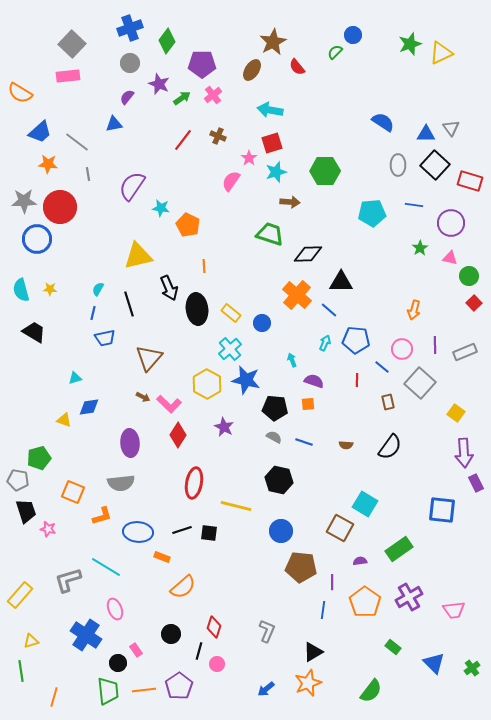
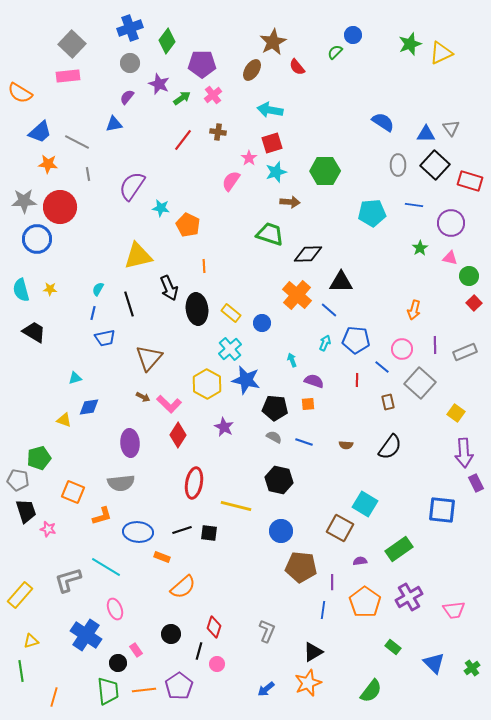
brown cross at (218, 136): moved 4 px up; rotated 14 degrees counterclockwise
gray line at (77, 142): rotated 10 degrees counterclockwise
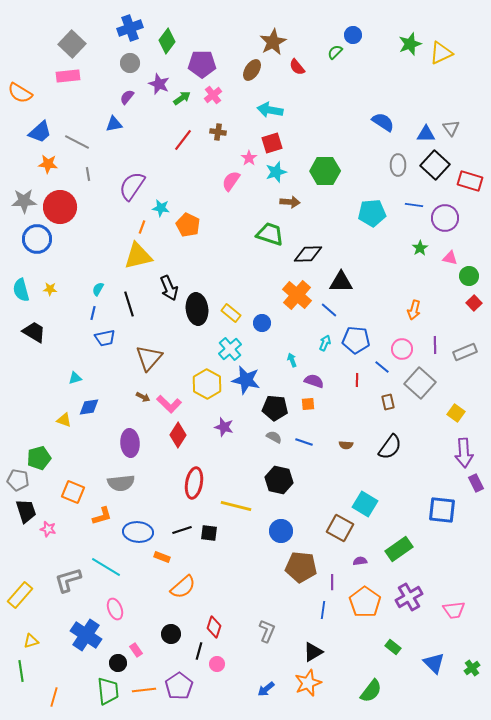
purple circle at (451, 223): moved 6 px left, 5 px up
orange line at (204, 266): moved 62 px left, 39 px up; rotated 24 degrees clockwise
purple star at (224, 427): rotated 12 degrees counterclockwise
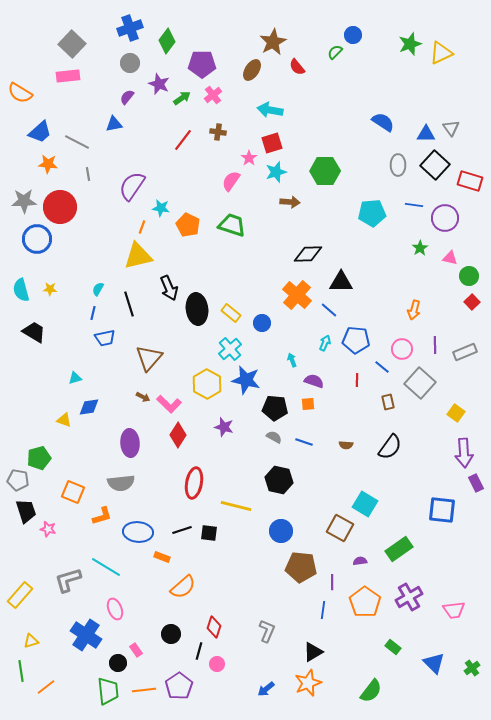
green trapezoid at (270, 234): moved 38 px left, 9 px up
red square at (474, 303): moved 2 px left, 1 px up
orange line at (54, 697): moved 8 px left, 10 px up; rotated 36 degrees clockwise
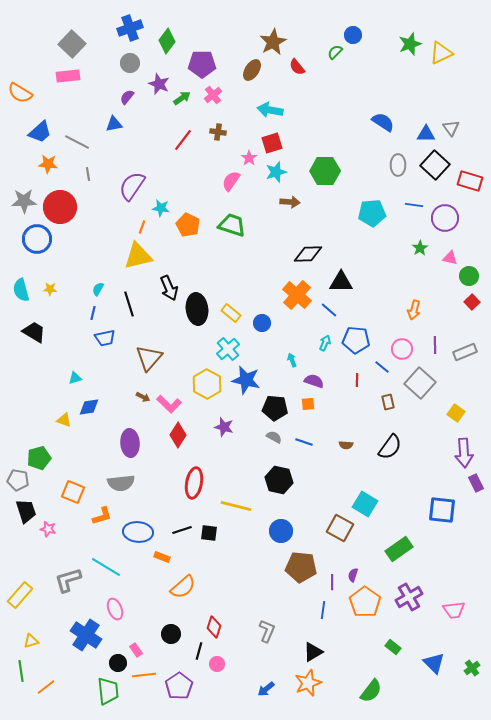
cyan cross at (230, 349): moved 2 px left
purple semicircle at (360, 561): moved 7 px left, 14 px down; rotated 64 degrees counterclockwise
orange line at (144, 690): moved 15 px up
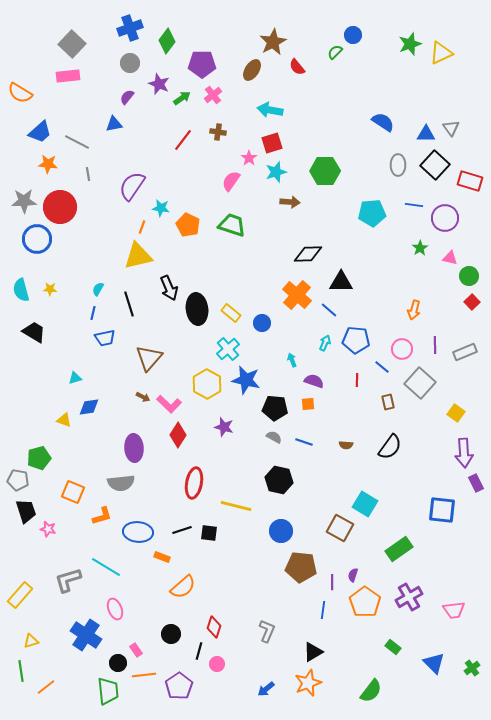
purple ellipse at (130, 443): moved 4 px right, 5 px down
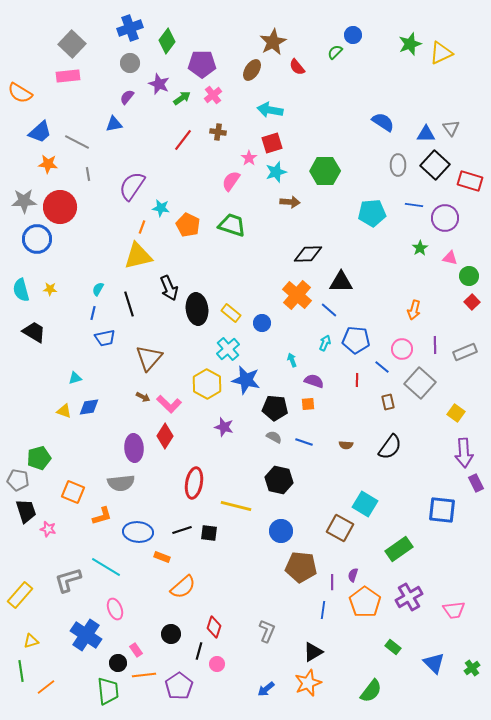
yellow triangle at (64, 420): moved 9 px up
red diamond at (178, 435): moved 13 px left, 1 px down
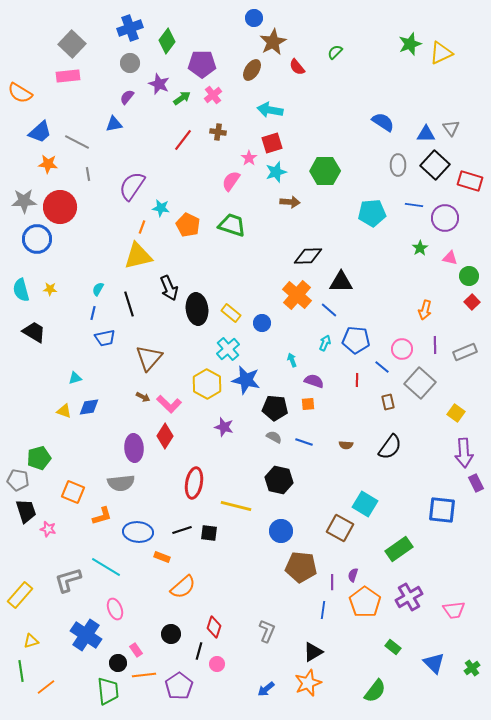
blue circle at (353, 35): moved 99 px left, 17 px up
black diamond at (308, 254): moved 2 px down
orange arrow at (414, 310): moved 11 px right
green semicircle at (371, 691): moved 4 px right
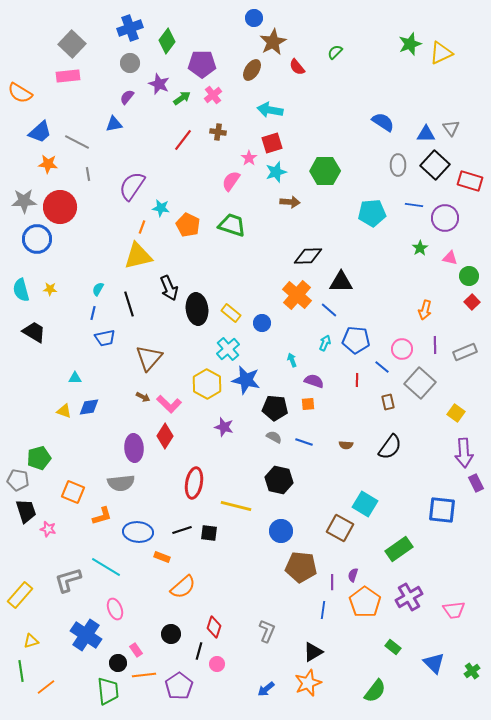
cyan triangle at (75, 378): rotated 16 degrees clockwise
green cross at (472, 668): moved 3 px down
